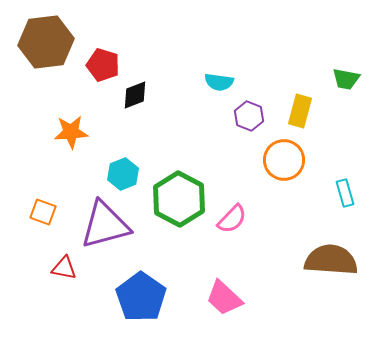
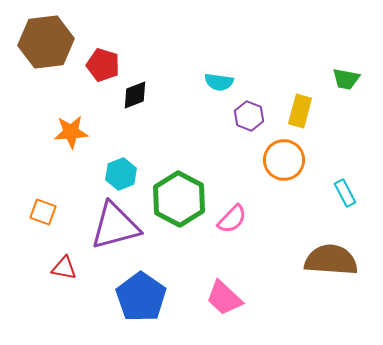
cyan hexagon: moved 2 px left
cyan rectangle: rotated 12 degrees counterclockwise
purple triangle: moved 10 px right, 1 px down
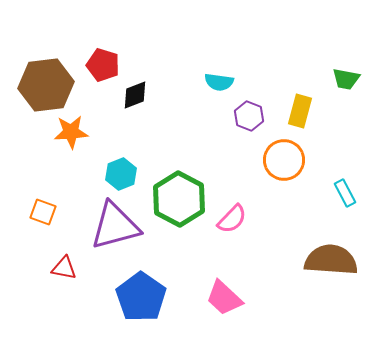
brown hexagon: moved 43 px down
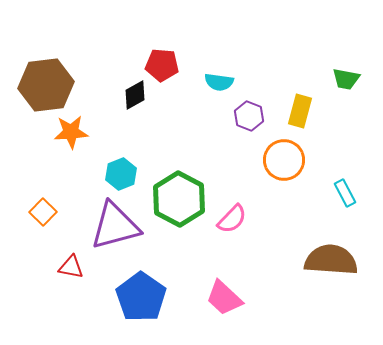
red pentagon: moved 59 px right; rotated 12 degrees counterclockwise
black diamond: rotated 8 degrees counterclockwise
orange square: rotated 24 degrees clockwise
red triangle: moved 7 px right, 1 px up
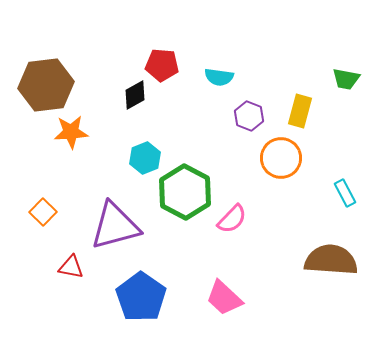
cyan semicircle: moved 5 px up
orange circle: moved 3 px left, 2 px up
cyan hexagon: moved 24 px right, 16 px up
green hexagon: moved 6 px right, 7 px up
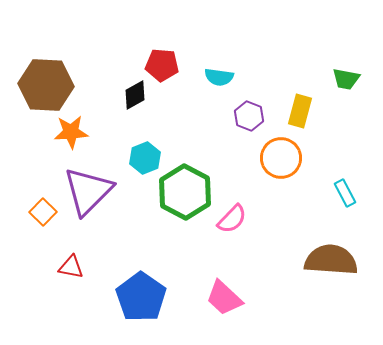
brown hexagon: rotated 10 degrees clockwise
purple triangle: moved 27 px left, 35 px up; rotated 30 degrees counterclockwise
